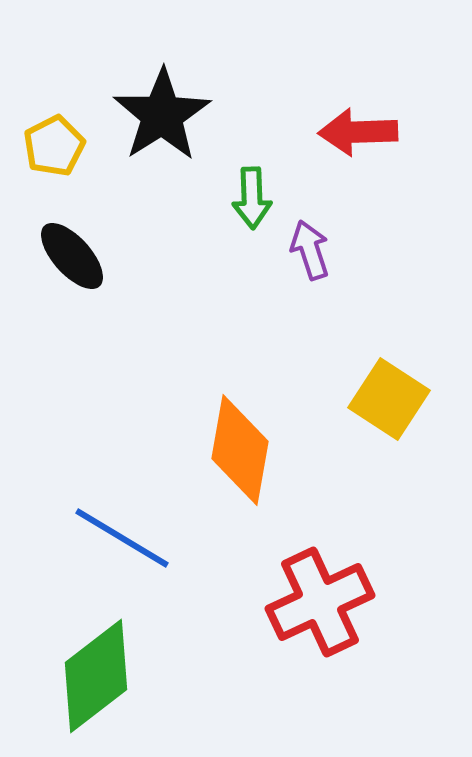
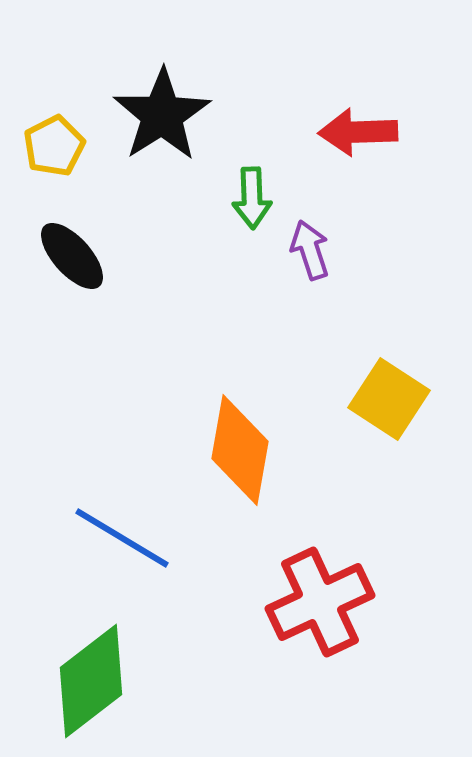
green diamond: moved 5 px left, 5 px down
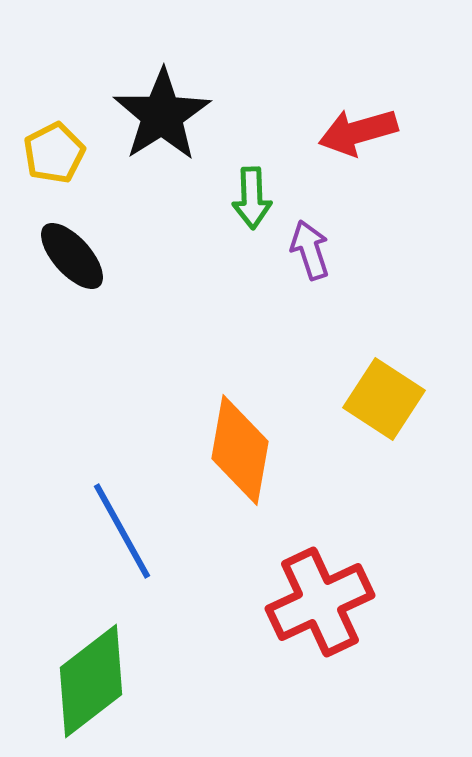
red arrow: rotated 14 degrees counterclockwise
yellow pentagon: moved 7 px down
yellow square: moved 5 px left
blue line: moved 7 px up; rotated 30 degrees clockwise
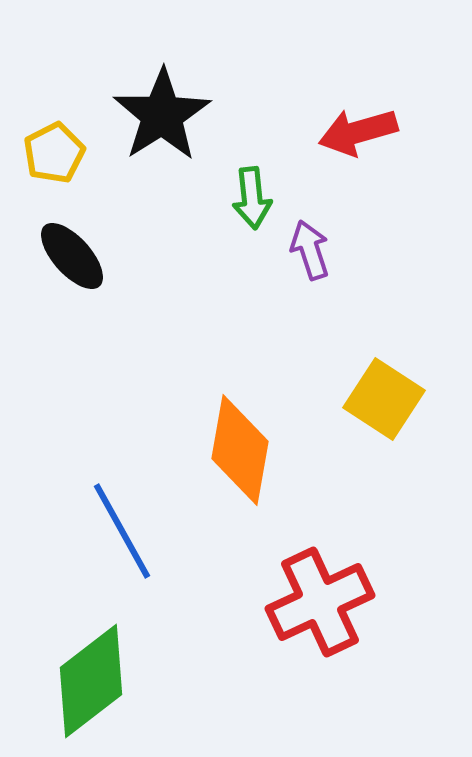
green arrow: rotated 4 degrees counterclockwise
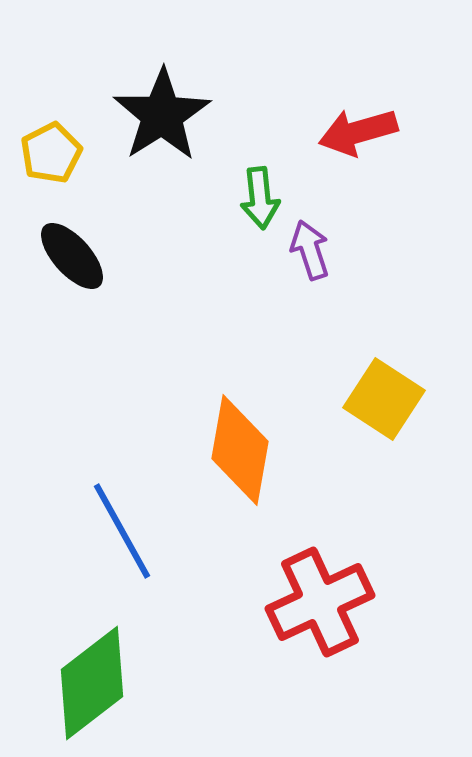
yellow pentagon: moved 3 px left
green arrow: moved 8 px right
green diamond: moved 1 px right, 2 px down
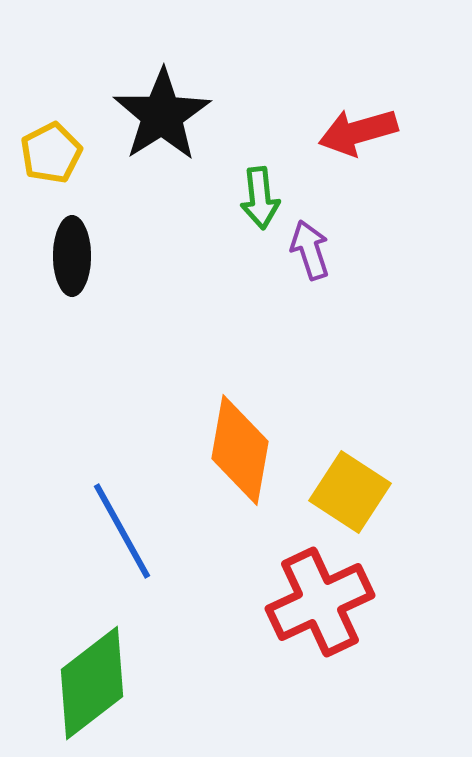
black ellipse: rotated 42 degrees clockwise
yellow square: moved 34 px left, 93 px down
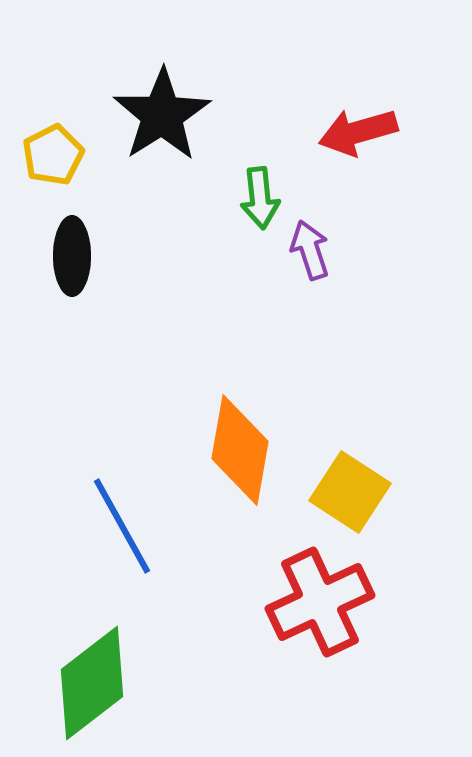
yellow pentagon: moved 2 px right, 2 px down
blue line: moved 5 px up
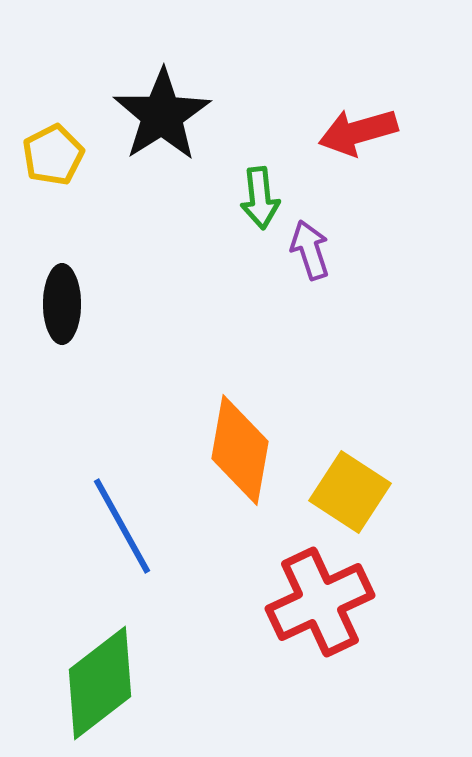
black ellipse: moved 10 px left, 48 px down
green diamond: moved 8 px right
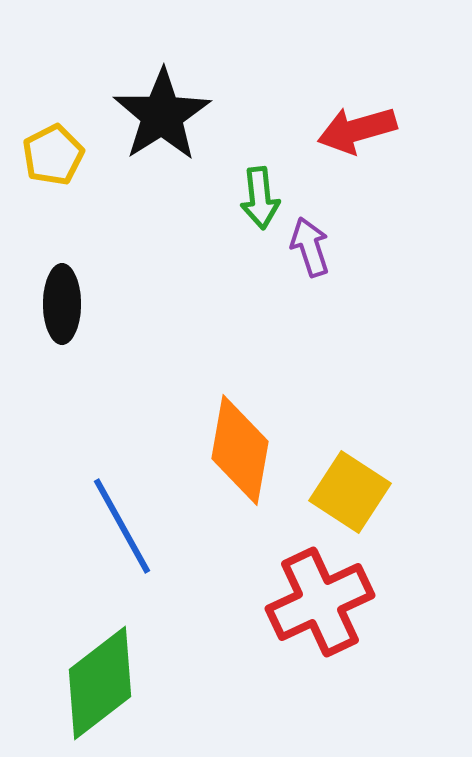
red arrow: moved 1 px left, 2 px up
purple arrow: moved 3 px up
